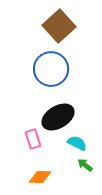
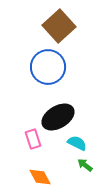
blue circle: moved 3 px left, 2 px up
orange diamond: rotated 60 degrees clockwise
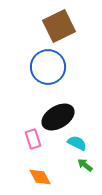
brown square: rotated 16 degrees clockwise
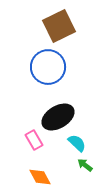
pink rectangle: moved 1 px right, 1 px down; rotated 12 degrees counterclockwise
cyan semicircle: rotated 18 degrees clockwise
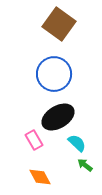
brown square: moved 2 px up; rotated 28 degrees counterclockwise
blue circle: moved 6 px right, 7 px down
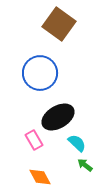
blue circle: moved 14 px left, 1 px up
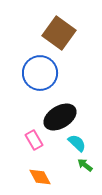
brown square: moved 9 px down
black ellipse: moved 2 px right
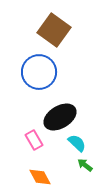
brown square: moved 5 px left, 3 px up
blue circle: moved 1 px left, 1 px up
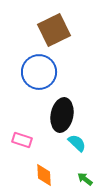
brown square: rotated 28 degrees clockwise
black ellipse: moved 2 px right, 2 px up; rotated 48 degrees counterclockwise
pink rectangle: moved 12 px left; rotated 42 degrees counterclockwise
green arrow: moved 14 px down
orange diamond: moved 4 px right, 2 px up; rotated 25 degrees clockwise
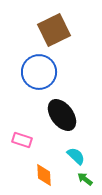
black ellipse: rotated 48 degrees counterclockwise
cyan semicircle: moved 1 px left, 13 px down
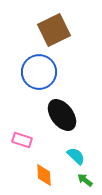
green arrow: moved 1 px down
